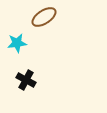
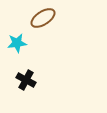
brown ellipse: moved 1 px left, 1 px down
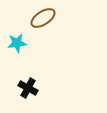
black cross: moved 2 px right, 8 px down
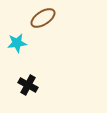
black cross: moved 3 px up
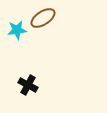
cyan star: moved 13 px up
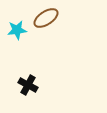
brown ellipse: moved 3 px right
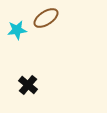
black cross: rotated 12 degrees clockwise
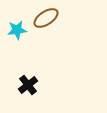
black cross: rotated 12 degrees clockwise
